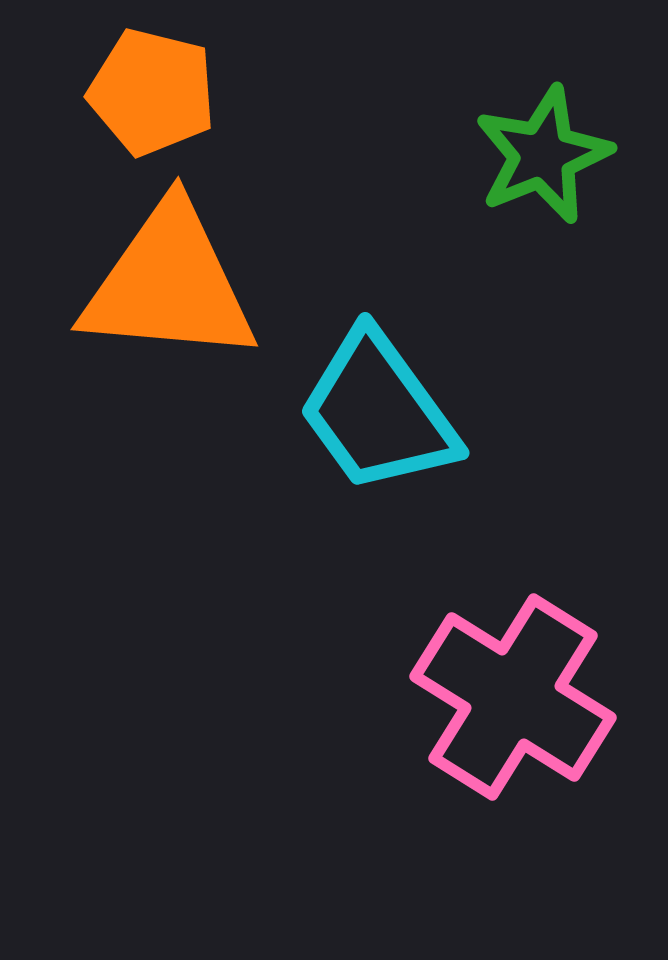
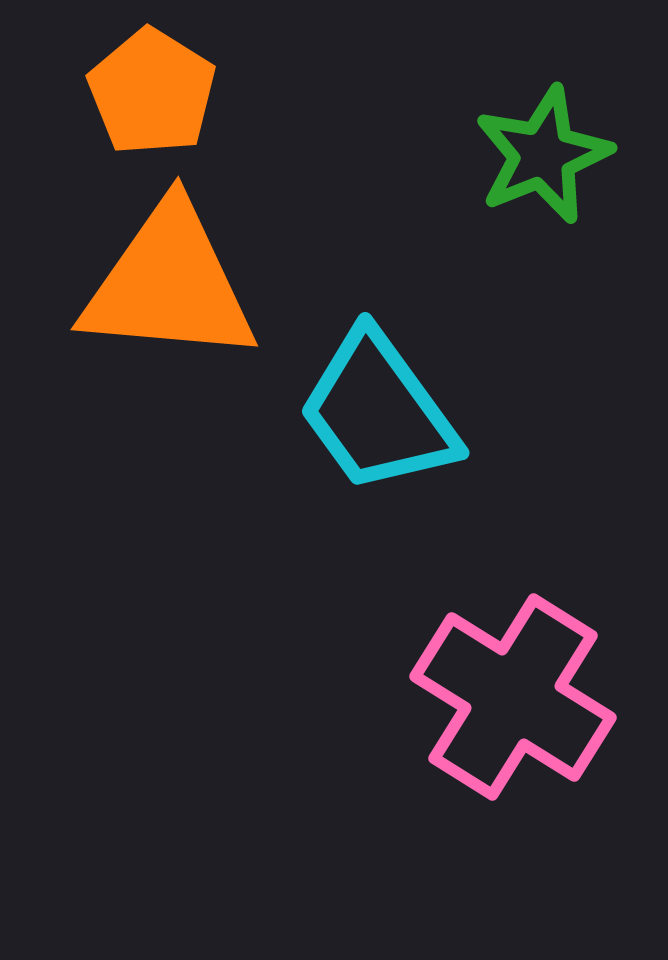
orange pentagon: rotated 18 degrees clockwise
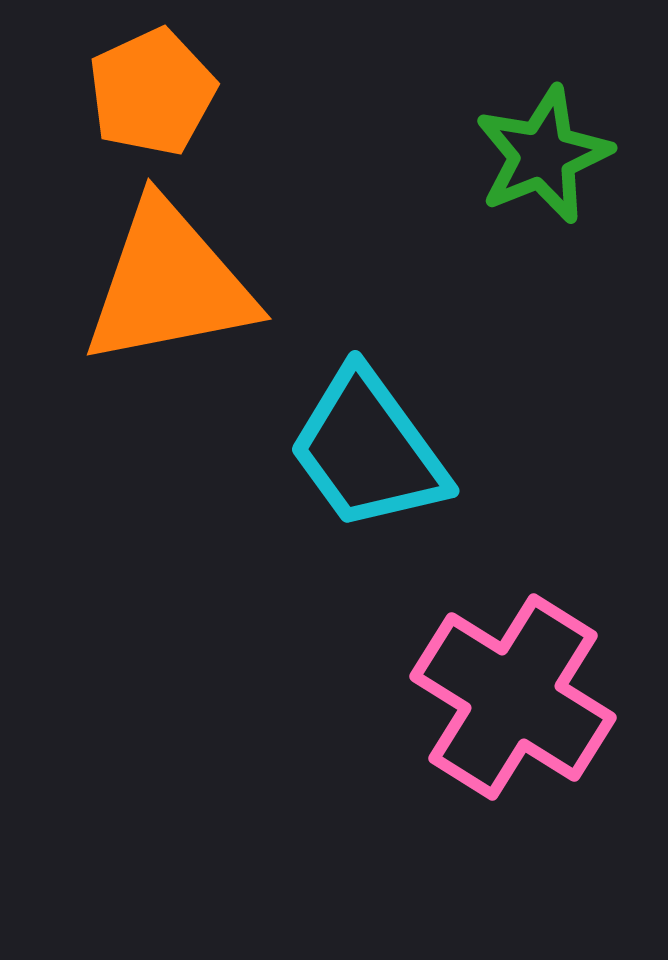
orange pentagon: rotated 15 degrees clockwise
orange triangle: rotated 16 degrees counterclockwise
cyan trapezoid: moved 10 px left, 38 px down
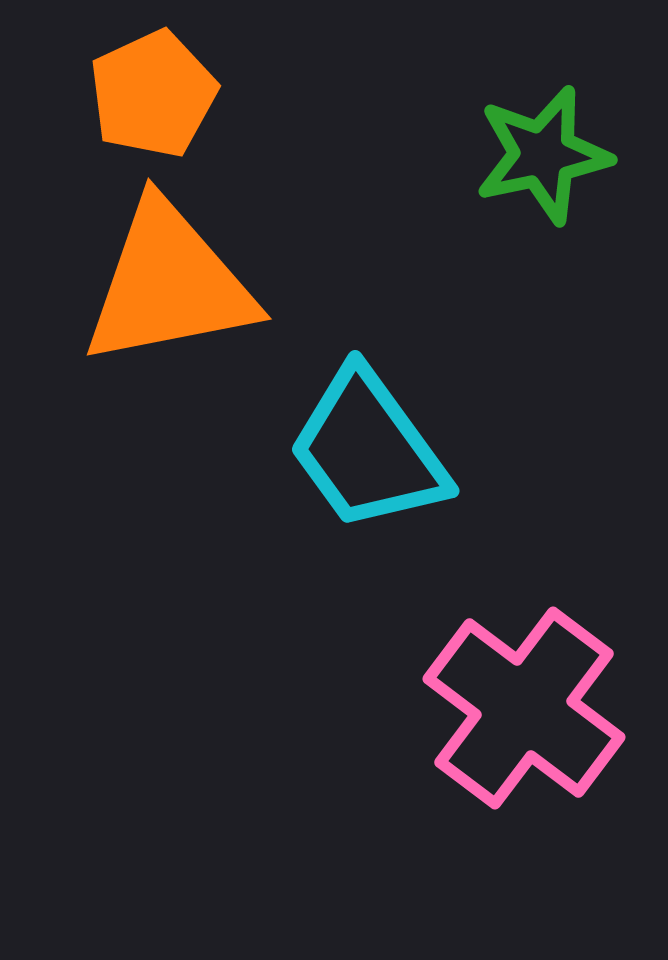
orange pentagon: moved 1 px right, 2 px down
green star: rotated 10 degrees clockwise
pink cross: moved 11 px right, 11 px down; rotated 5 degrees clockwise
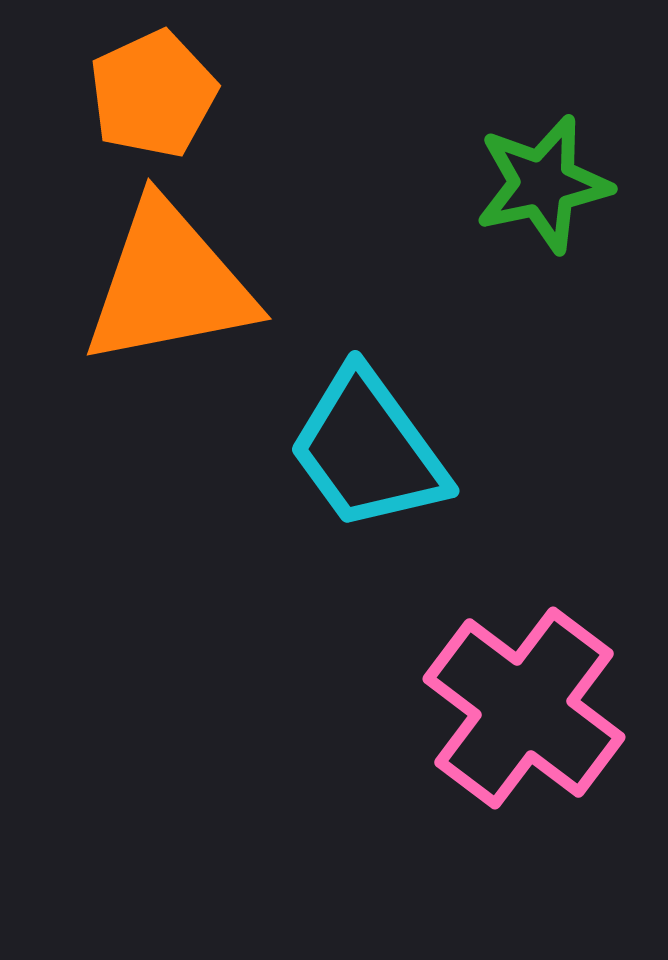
green star: moved 29 px down
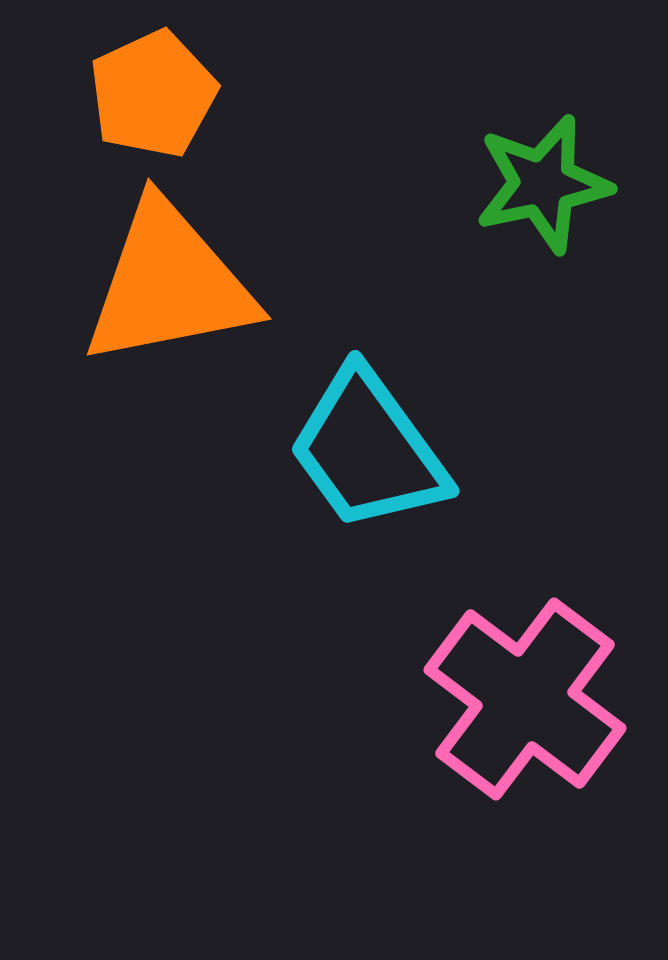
pink cross: moved 1 px right, 9 px up
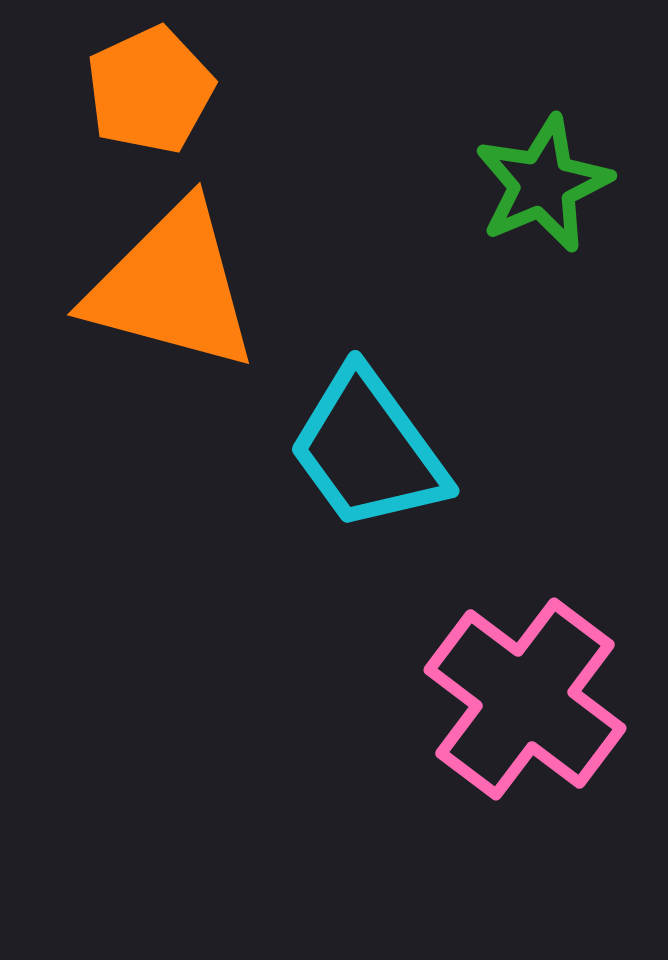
orange pentagon: moved 3 px left, 4 px up
green star: rotated 11 degrees counterclockwise
orange triangle: moved 3 px right, 3 px down; rotated 26 degrees clockwise
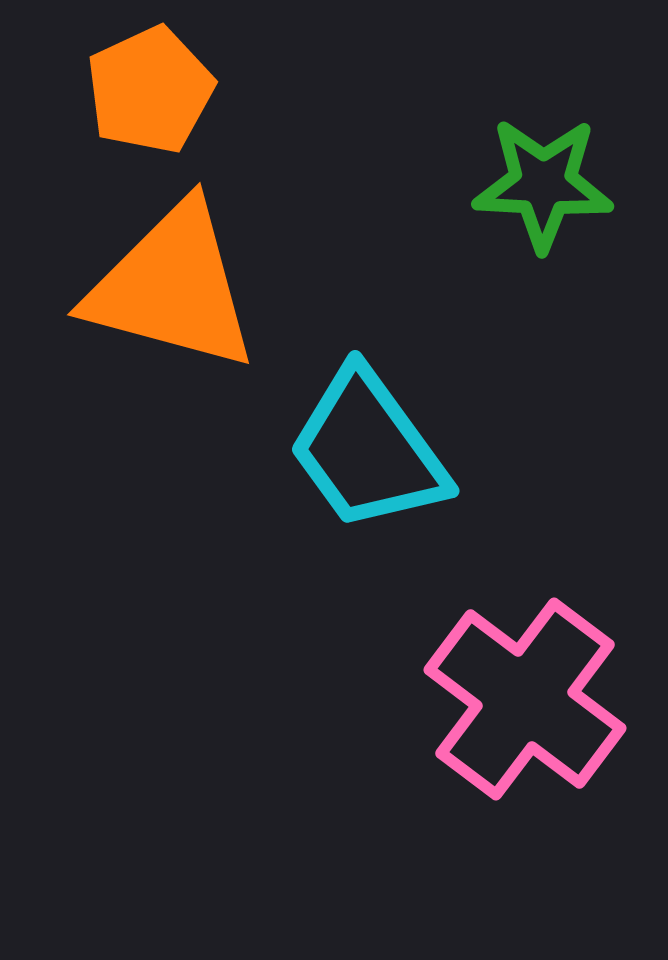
green star: rotated 26 degrees clockwise
